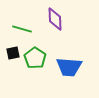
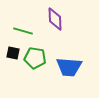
green line: moved 1 px right, 2 px down
black square: rotated 24 degrees clockwise
green pentagon: rotated 25 degrees counterclockwise
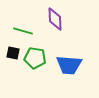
blue trapezoid: moved 2 px up
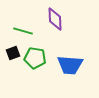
black square: rotated 32 degrees counterclockwise
blue trapezoid: moved 1 px right
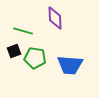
purple diamond: moved 1 px up
black square: moved 1 px right, 2 px up
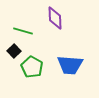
black square: rotated 24 degrees counterclockwise
green pentagon: moved 3 px left, 9 px down; rotated 20 degrees clockwise
